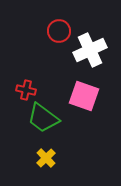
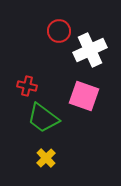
red cross: moved 1 px right, 4 px up
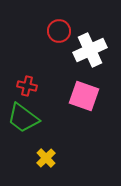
green trapezoid: moved 20 px left
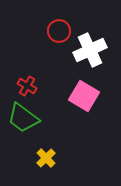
red cross: rotated 18 degrees clockwise
pink square: rotated 12 degrees clockwise
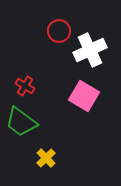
red cross: moved 2 px left
green trapezoid: moved 2 px left, 4 px down
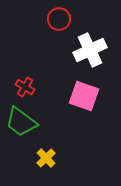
red circle: moved 12 px up
red cross: moved 1 px down
pink square: rotated 12 degrees counterclockwise
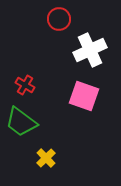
red cross: moved 2 px up
